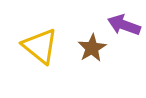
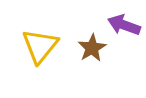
yellow triangle: rotated 30 degrees clockwise
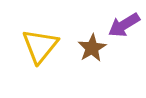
purple arrow: rotated 52 degrees counterclockwise
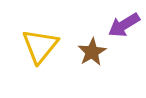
brown star: moved 4 px down
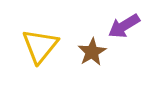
purple arrow: moved 1 px down
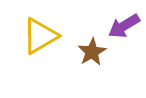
yellow triangle: moved 10 px up; rotated 21 degrees clockwise
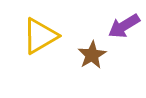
brown star: moved 3 px down
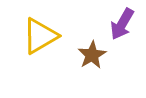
purple arrow: moved 2 px left, 2 px up; rotated 28 degrees counterclockwise
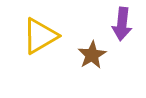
purple arrow: rotated 24 degrees counterclockwise
